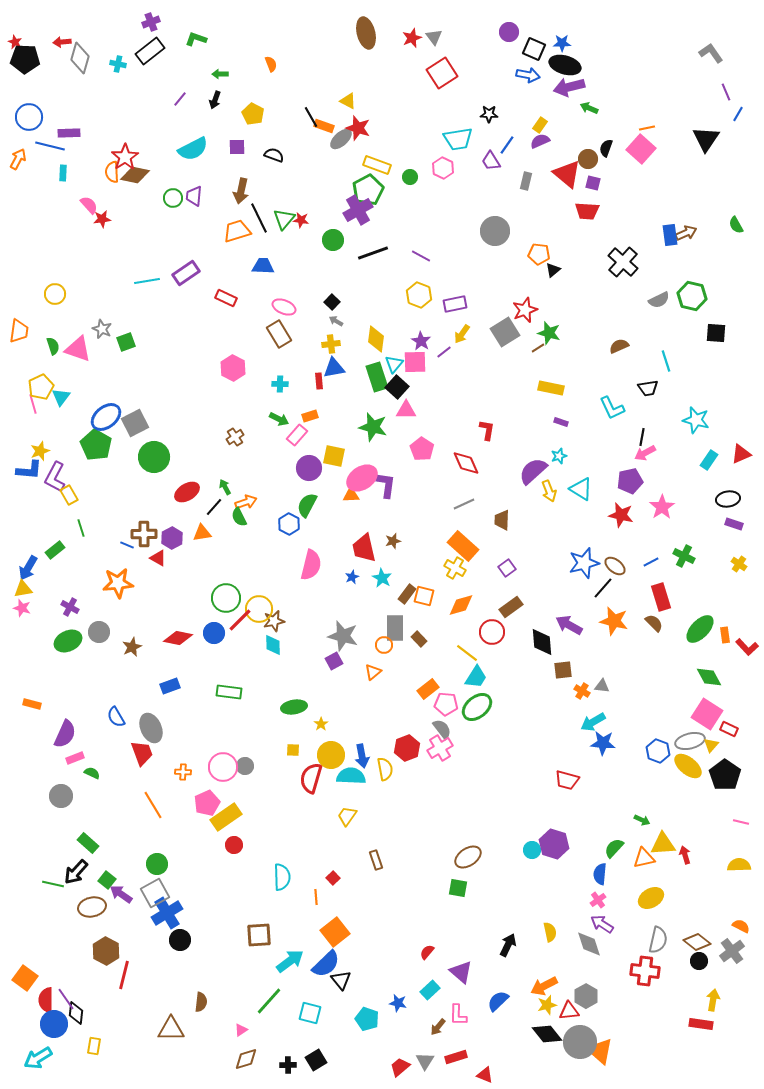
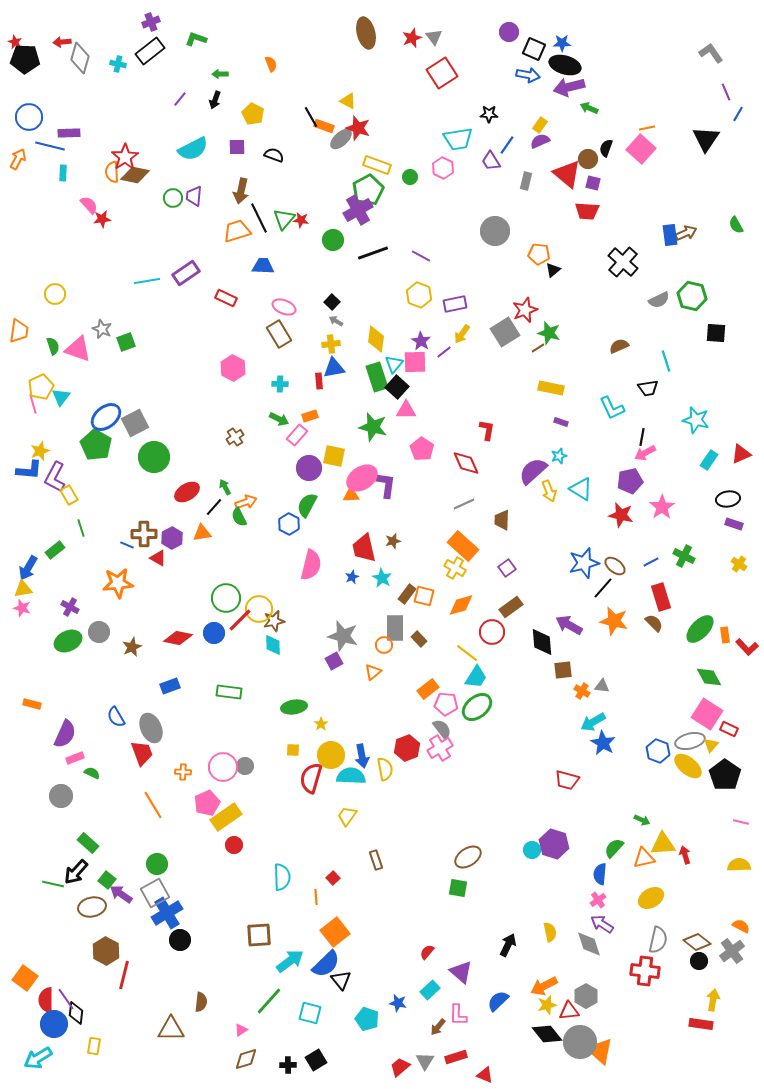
blue star at (603, 743): rotated 25 degrees clockwise
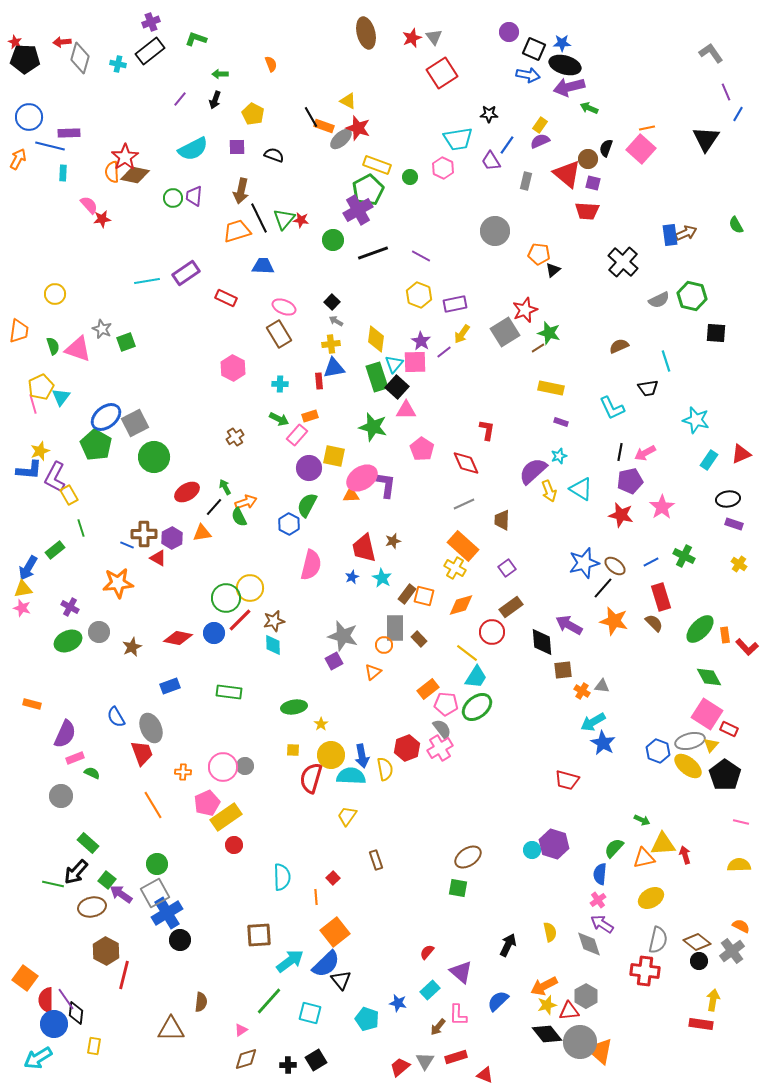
black line at (642, 437): moved 22 px left, 15 px down
yellow circle at (259, 609): moved 9 px left, 21 px up
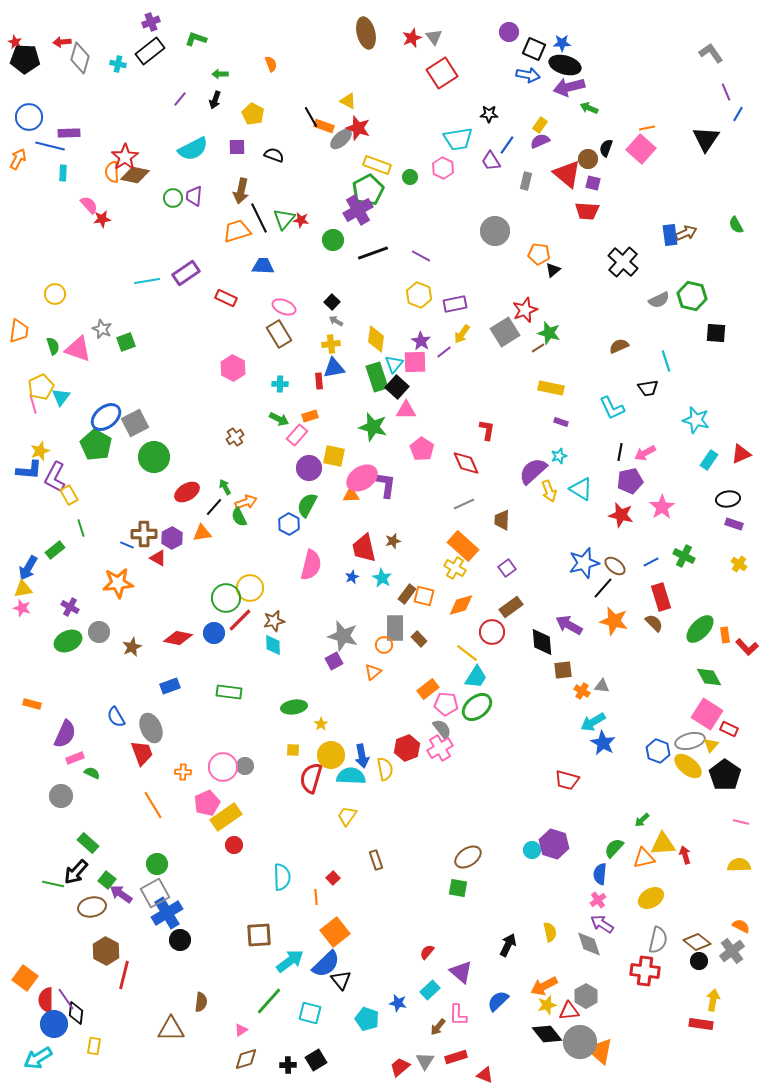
green arrow at (642, 820): rotated 112 degrees clockwise
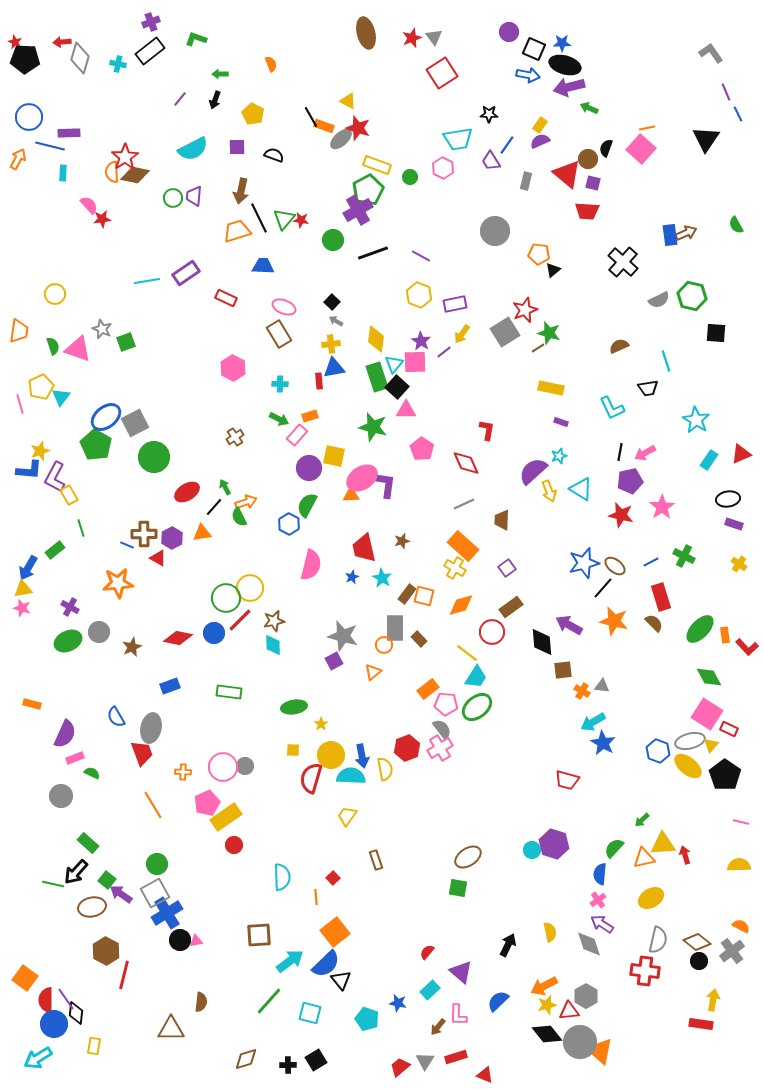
blue line at (738, 114): rotated 56 degrees counterclockwise
pink line at (33, 404): moved 13 px left
cyan star at (696, 420): rotated 16 degrees clockwise
brown star at (393, 541): moved 9 px right
gray ellipse at (151, 728): rotated 36 degrees clockwise
pink triangle at (241, 1030): moved 45 px left, 89 px up; rotated 24 degrees clockwise
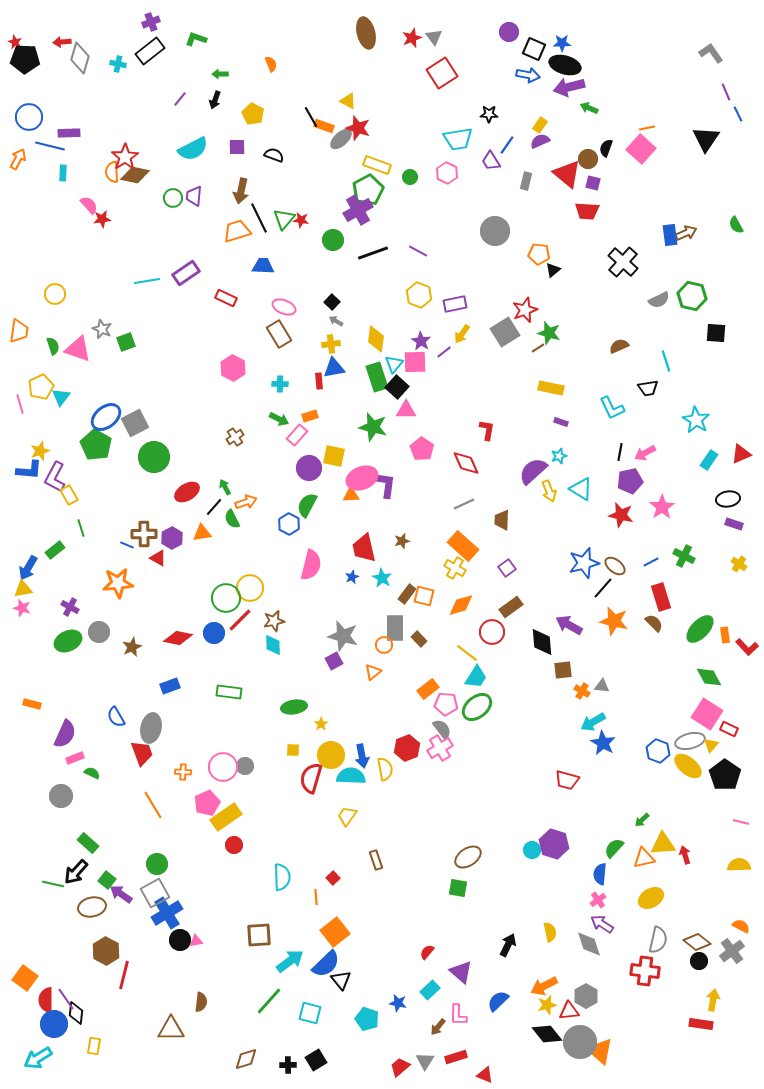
pink hexagon at (443, 168): moved 4 px right, 5 px down
purple line at (421, 256): moved 3 px left, 5 px up
pink ellipse at (362, 478): rotated 12 degrees clockwise
green semicircle at (239, 517): moved 7 px left, 2 px down
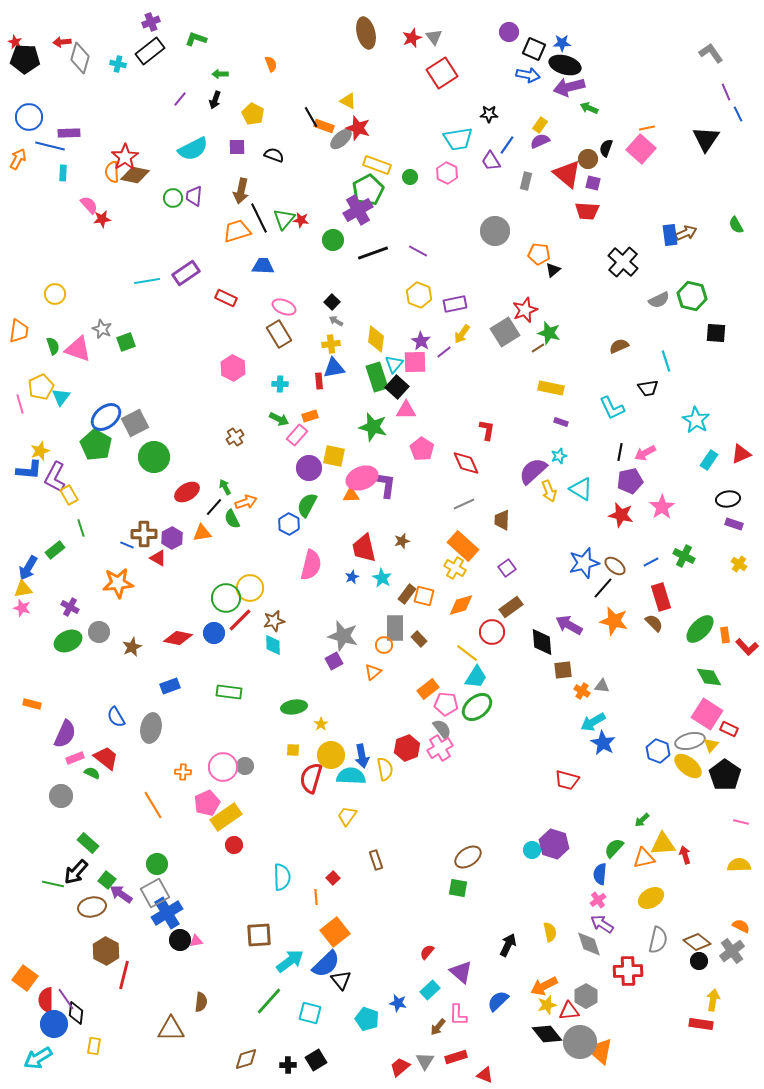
red trapezoid at (142, 753): moved 36 px left, 5 px down; rotated 32 degrees counterclockwise
red cross at (645, 971): moved 17 px left; rotated 8 degrees counterclockwise
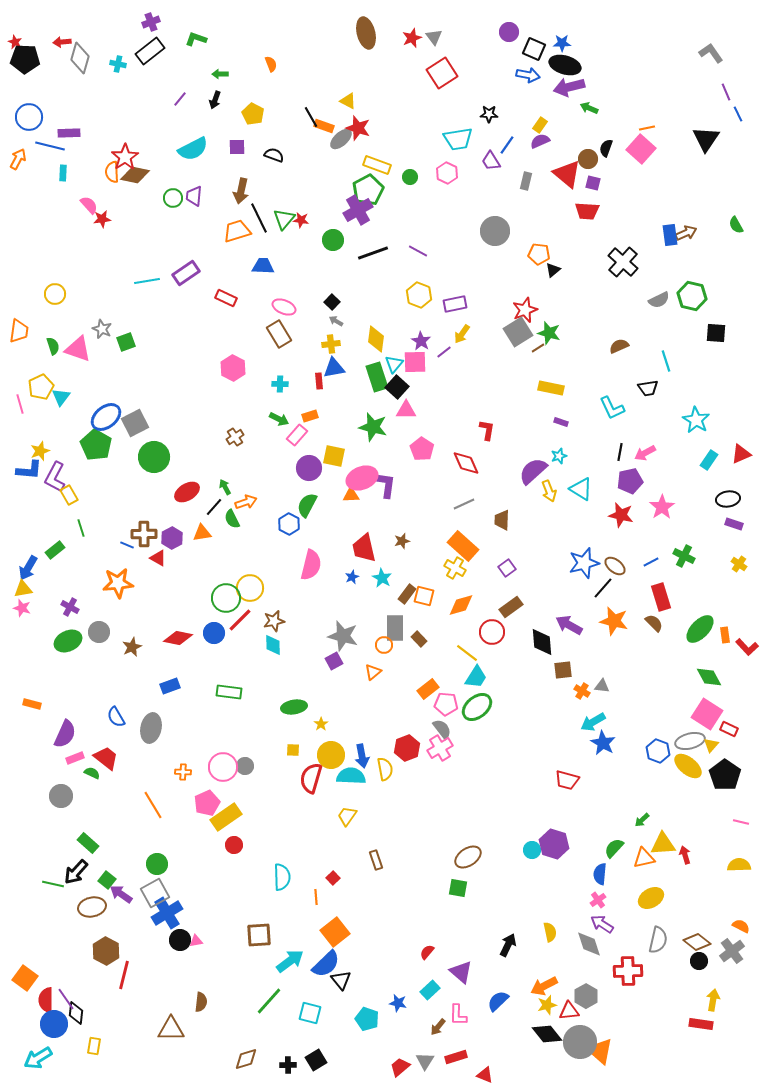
gray square at (505, 332): moved 13 px right
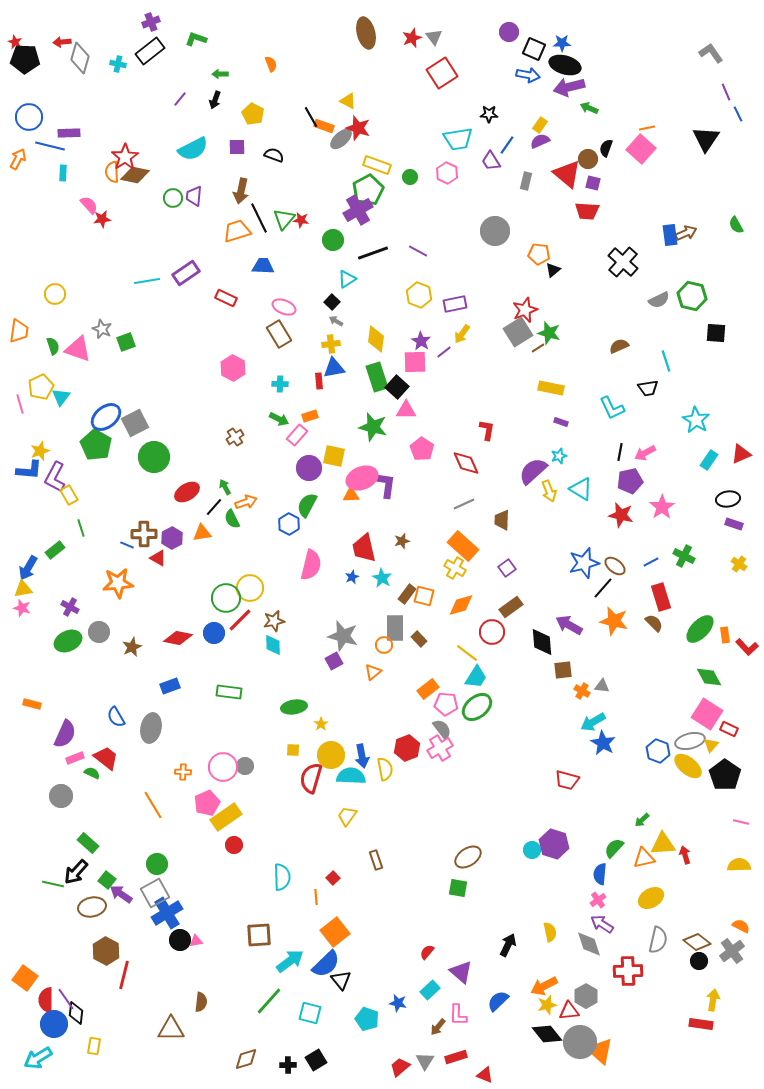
cyan triangle at (394, 364): moved 47 px left, 85 px up; rotated 18 degrees clockwise
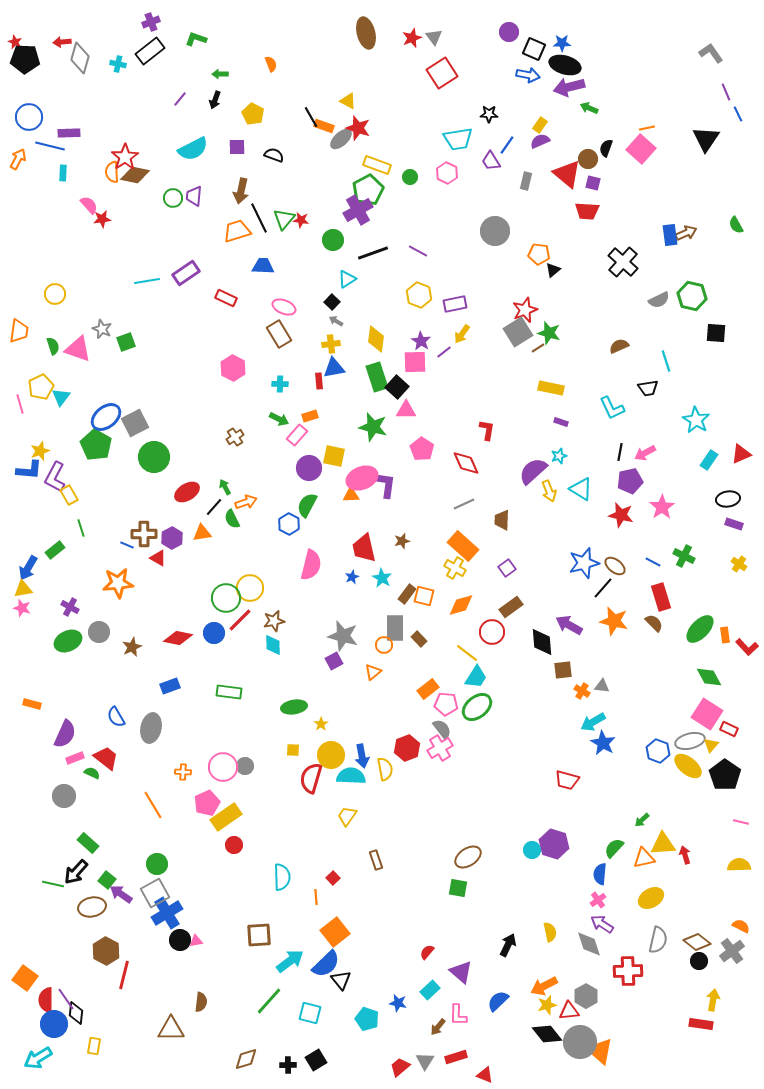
blue line at (651, 562): moved 2 px right; rotated 56 degrees clockwise
gray circle at (61, 796): moved 3 px right
